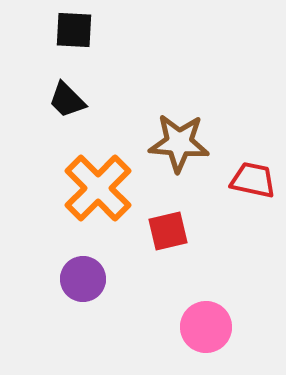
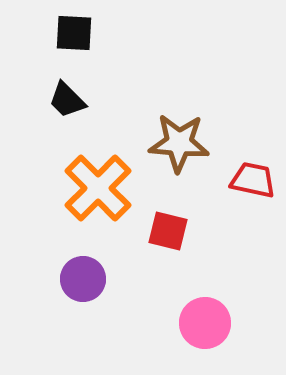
black square: moved 3 px down
red square: rotated 27 degrees clockwise
pink circle: moved 1 px left, 4 px up
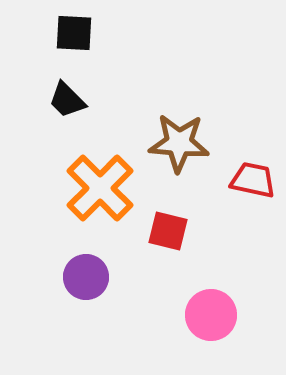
orange cross: moved 2 px right
purple circle: moved 3 px right, 2 px up
pink circle: moved 6 px right, 8 px up
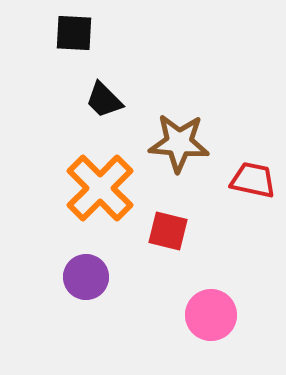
black trapezoid: moved 37 px right
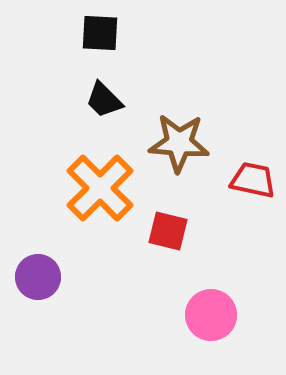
black square: moved 26 px right
purple circle: moved 48 px left
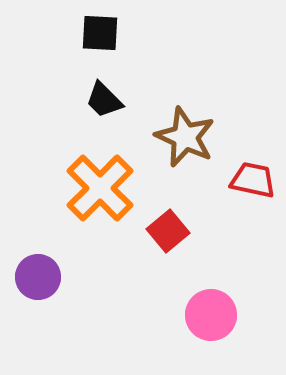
brown star: moved 6 px right, 6 px up; rotated 20 degrees clockwise
red square: rotated 36 degrees clockwise
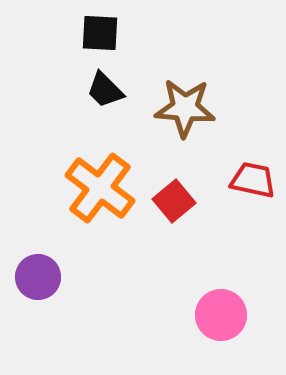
black trapezoid: moved 1 px right, 10 px up
brown star: moved 29 px up; rotated 20 degrees counterclockwise
orange cross: rotated 8 degrees counterclockwise
red square: moved 6 px right, 30 px up
pink circle: moved 10 px right
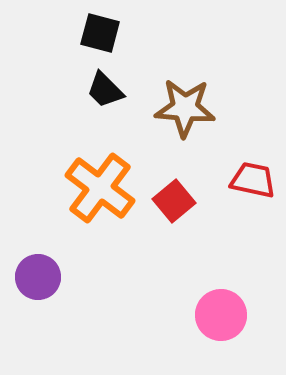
black square: rotated 12 degrees clockwise
